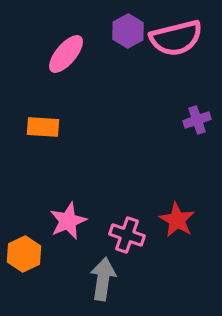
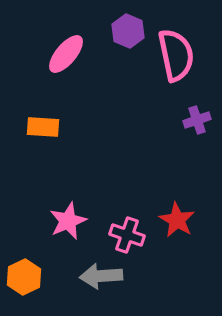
purple hexagon: rotated 8 degrees counterclockwise
pink semicircle: moved 17 px down; rotated 88 degrees counterclockwise
orange hexagon: moved 23 px down
gray arrow: moved 2 px left, 3 px up; rotated 102 degrees counterclockwise
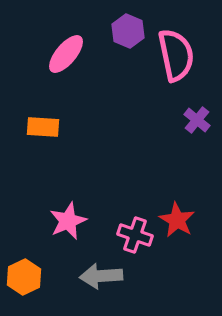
purple cross: rotated 32 degrees counterclockwise
pink cross: moved 8 px right
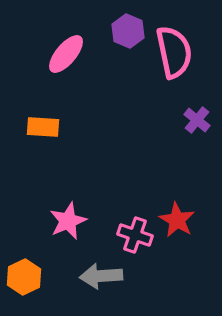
pink semicircle: moved 2 px left, 3 px up
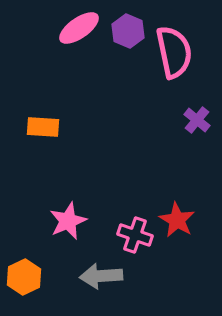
pink ellipse: moved 13 px right, 26 px up; rotated 15 degrees clockwise
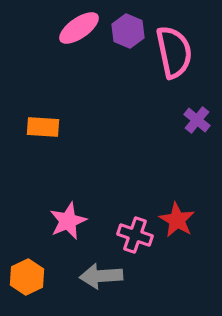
orange hexagon: moved 3 px right
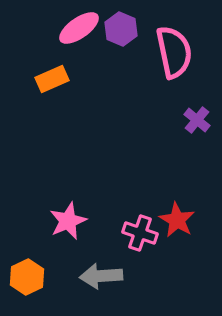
purple hexagon: moved 7 px left, 2 px up
orange rectangle: moved 9 px right, 48 px up; rotated 28 degrees counterclockwise
pink cross: moved 5 px right, 2 px up
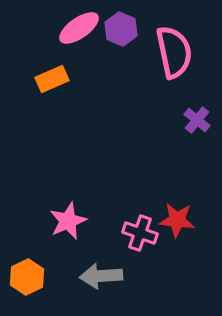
red star: rotated 24 degrees counterclockwise
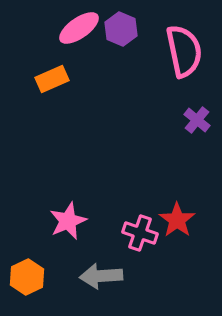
pink semicircle: moved 10 px right, 1 px up
red star: rotated 30 degrees clockwise
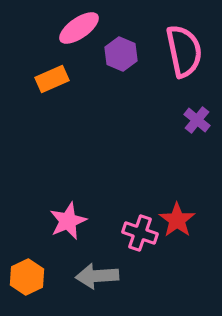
purple hexagon: moved 25 px down
gray arrow: moved 4 px left
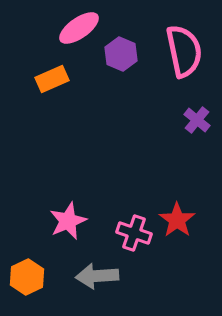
pink cross: moved 6 px left
